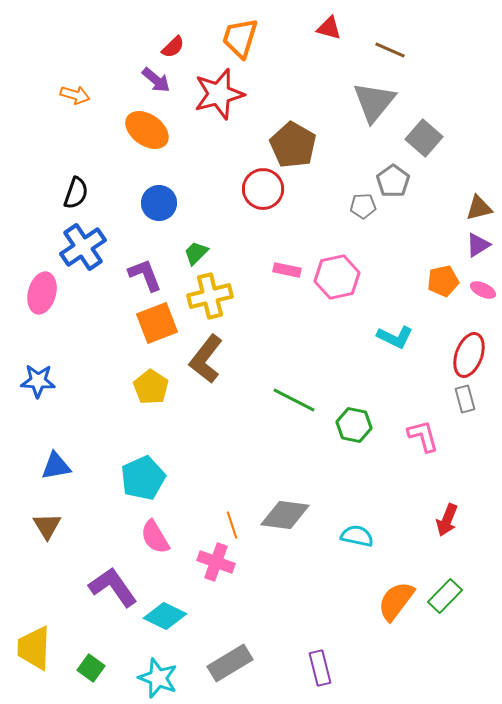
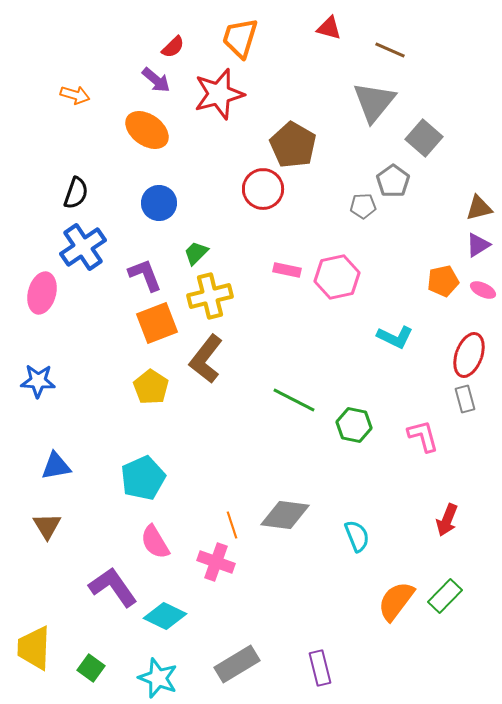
cyan semicircle at (357, 536): rotated 56 degrees clockwise
pink semicircle at (155, 537): moved 5 px down
gray rectangle at (230, 663): moved 7 px right, 1 px down
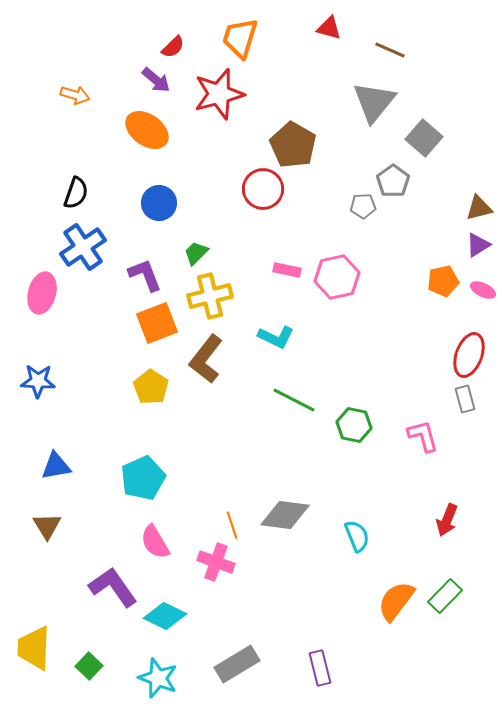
cyan L-shape at (395, 337): moved 119 px left
green square at (91, 668): moved 2 px left, 2 px up; rotated 8 degrees clockwise
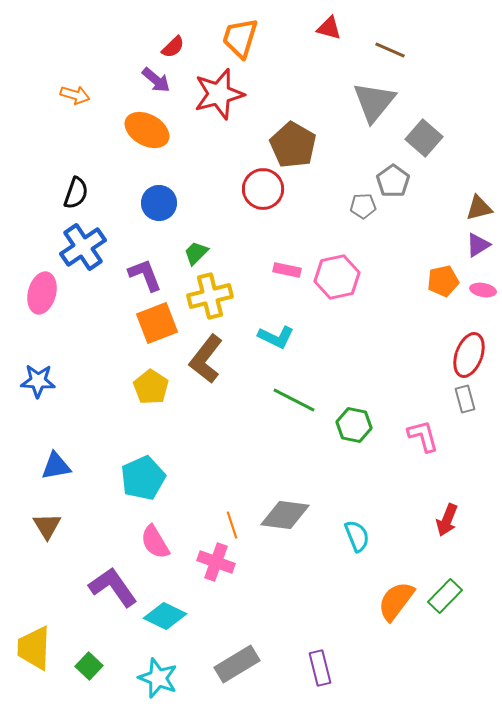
orange ellipse at (147, 130): rotated 6 degrees counterclockwise
pink ellipse at (483, 290): rotated 15 degrees counterclockwise
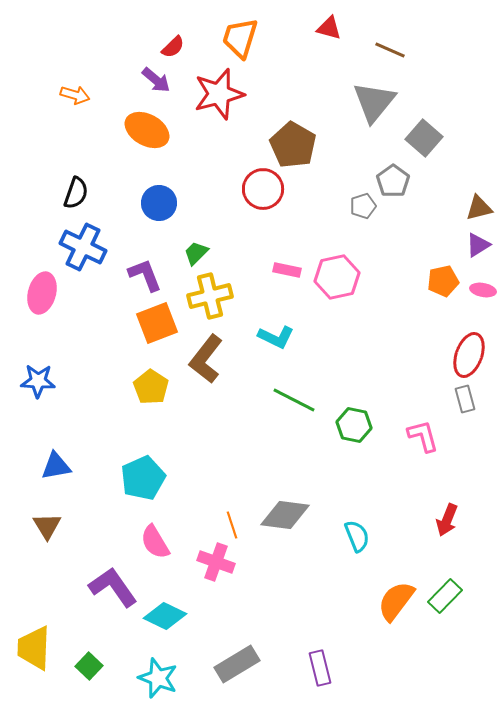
gray pentagon at (363, 206): rotated 15 degrees counterclockwise
blue cross at (83, 247): rotated 30 degrees counterclockwise
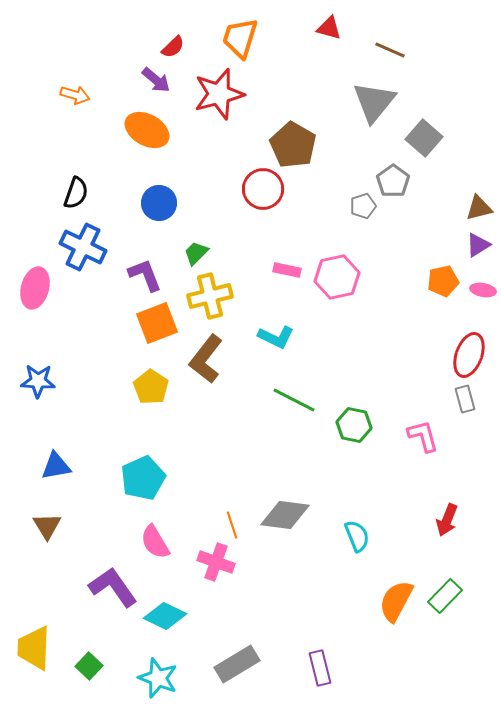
pink ellipse at (42, 293): moved 7 px left, 5 px up
orange semicircle at (396, 601): rotated 9 degrees counterclockwise
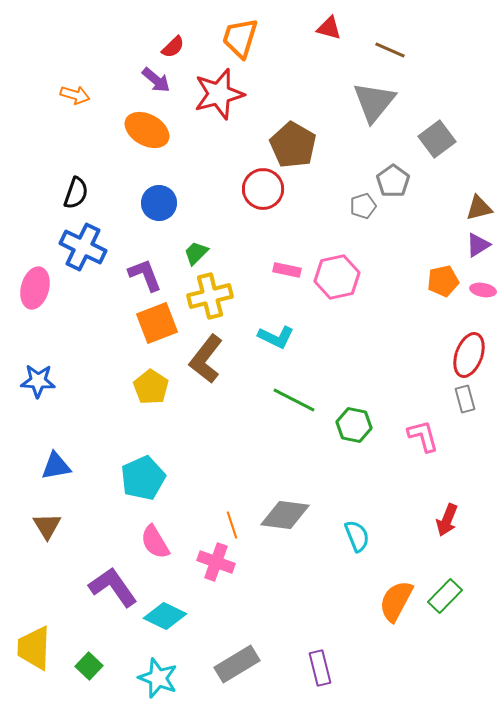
gray square at (424, 138): moved 13 px right, 1 px down; rotated 12 degrees clockwise
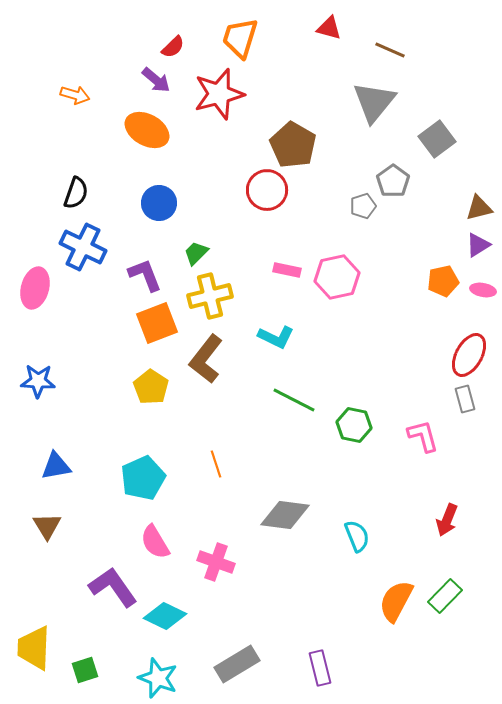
red circle at (263, 189): moved 4 px right, 1 px down
red ellipse at (469, 355): rotated 9 degrees clockwise
orange line at (232, 525): moved 16 px left, 61 px up
green square at (89, 666): moved 4 px left, 4 px down; rotated 28 degrees clockwise
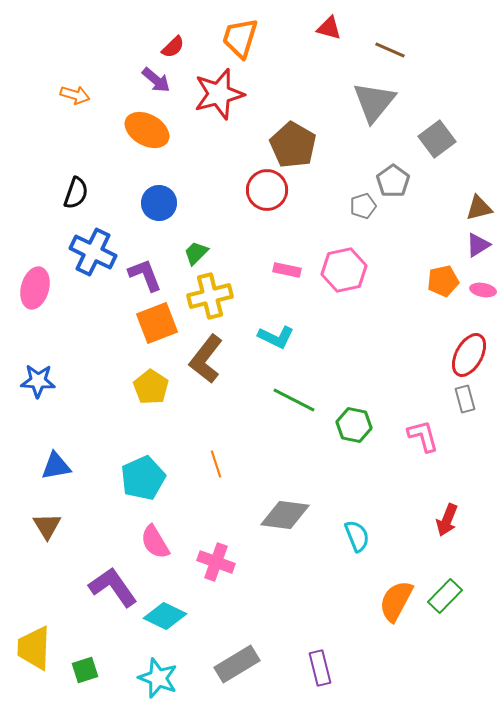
blue cross at (83, 247): moved 10 px right, 5 px down
pink hexagon at (337, 277): moved 7 px right, 7 px up
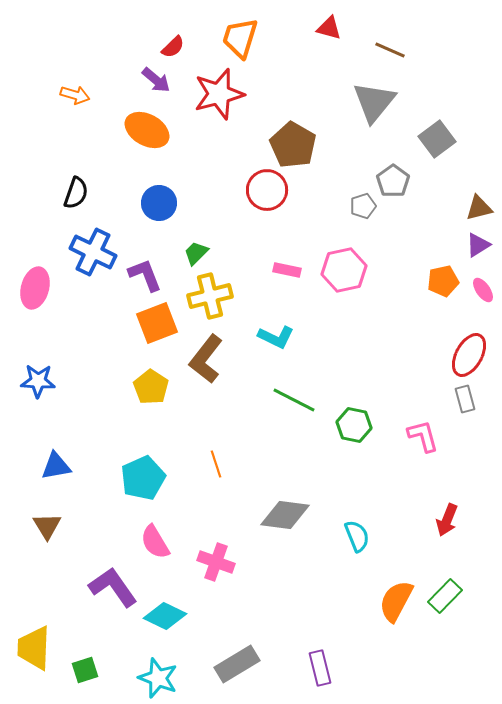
pink ellipse at (483, 290): rotated 45 degrees clockwise
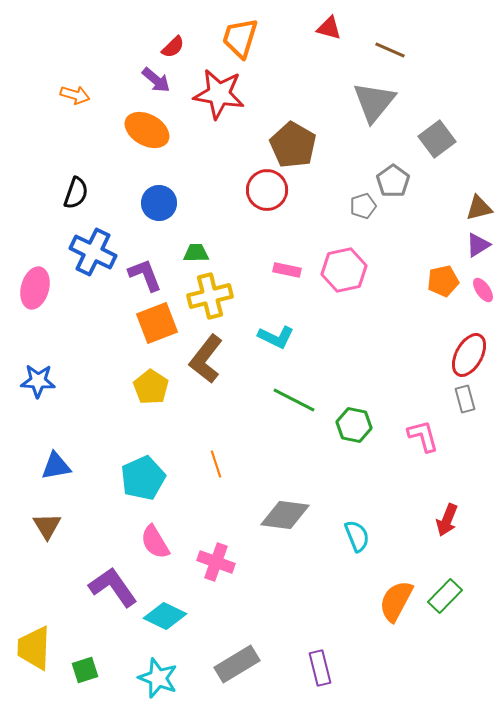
red star at (219, 94): rotated 24 degrees clockwise
green trapezoid at (196, 253): rotated 44 degrees clockwise
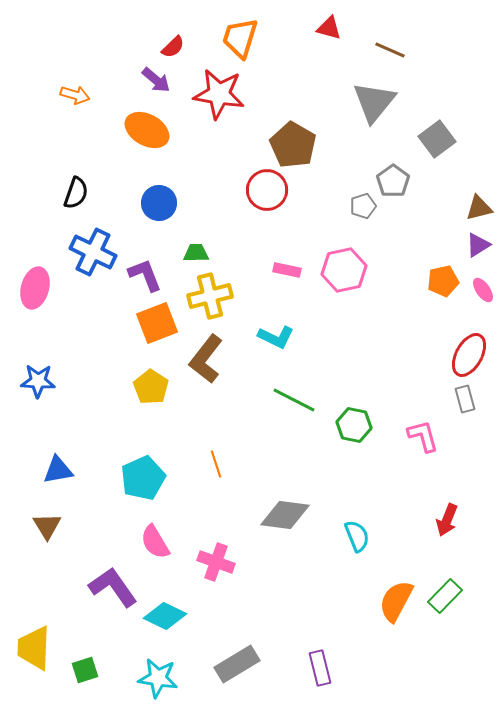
blue triangle at (56, 466): moved 2 px right, 4 px down
cyan star at (158, 678): rotated 12 degrees counterclockwise
